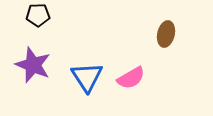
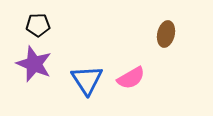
black pentagon: moved 10 px down
purple star: moved 1 px right, 1 px up
blue triangle: moved 3 px down
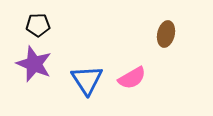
pink semicircle: moved 1 px right
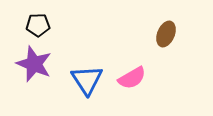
brown ellipse: rotated 10 degrees clockwise
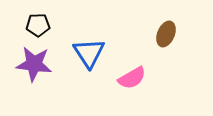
purple star: rotated 15 degrees counterclockwise
blue triangle: moved 2 px right, 27 px up
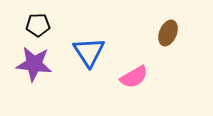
brown ellipse: moved 2 px right, 1 px up
blue triangle: moved 1 px up
pink semicircle: moved 2 px right, 1 px up
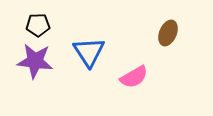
purple star: moved 1 px right, 3 px up
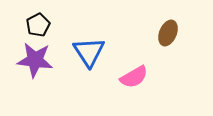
black pentagon: rotated 25 degrees counterclockwise
purple star: moved 1 px up
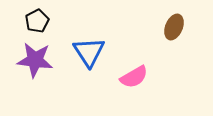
black pentagon: moved 1 px left, 4 px up
brown ellipse: moved 6 px right, 6 px up
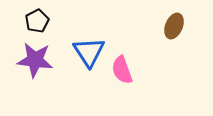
brown ellipse: moved 1 px up
pink semicircle: moved 12 px left, 7 px up; rotated 100 degrees clockwise
